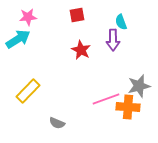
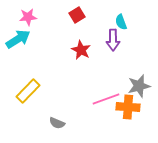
red square: rotated 21 degrees counterclockwise
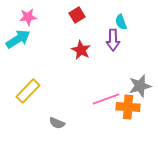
gray star: moved 1 px right
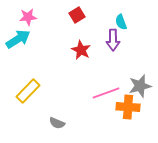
pink line: moved 6 px up
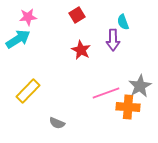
cyan semicircle: moved 2 px right
gray star: rotated 15 degrees counterclockwise
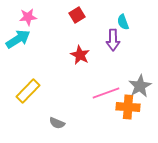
red star: moved 1 px left, 5 px down
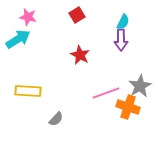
pink star: rotated 18 degrees clockwise
cyan semicircle: rotated 133 degrees counterclockwise
purple arrow: moved 8 px right
yellow rectangle: rotated 50 degrees clockwise
orange cross: rotated 15 degrees clockwise
gray semicircle: moved 1 px left, 4 px up; rotated 70 degrees counterclockwise
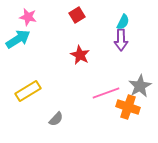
yellow rectangle: rotated 35 degrees counterclockwise
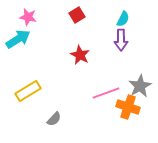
cyan semicircle: moved 3 px up
gray semicircle: moved 2 px left
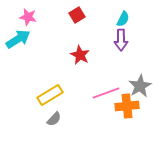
yellow rectangle: moved 22 px right, 4 px down
orange cross: moved 1 px left, 1 px up; rotated 25 degrees counterclockwise
